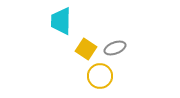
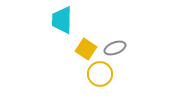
cyan trapezoid: moved 1 px right, 1 px up
yellow circle: moved 2 px up
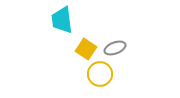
cyan trapezoid: rotated 8 degrees counterclockwise
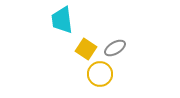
gray ellipse: rotated 10 degrees counterclockwise
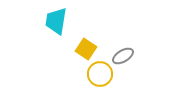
cyan trapezoid: moved 6 px left, 1 px down; rotated 16 degrees clockwise
gray ellipse: moved 8 px right, 8 px down
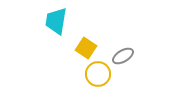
yellow square: moved 1 px up
yellow circle: moved 2 px left
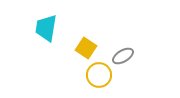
cyan trapezoid: moved 10 px left, 7 px down
yellow circle: moved 1 px right, 1 px down
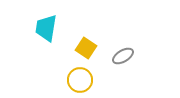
yellow circle: moved 19 px left, 5 px down
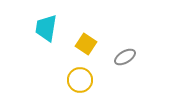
yellow square: moved 4 px up
gray ellipse: moved 2 px right, 1 px down
